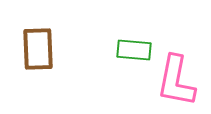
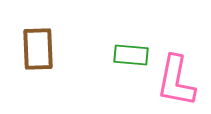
green rectangle: moved 3 px left, 5 px down
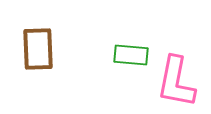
pink L-shape: moved 1 px down
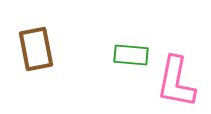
brown rectangle: moved 2 px left; rotated 9 degrees counterclockwise
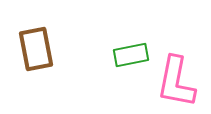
green rectangle: rotated 16 degrees counterclockwise
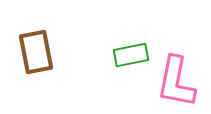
brown rectangle: moved 3 px down
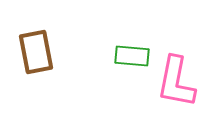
green rectangle: moved 1 px right, 1 px down; rotated 16 degrees clockwise
